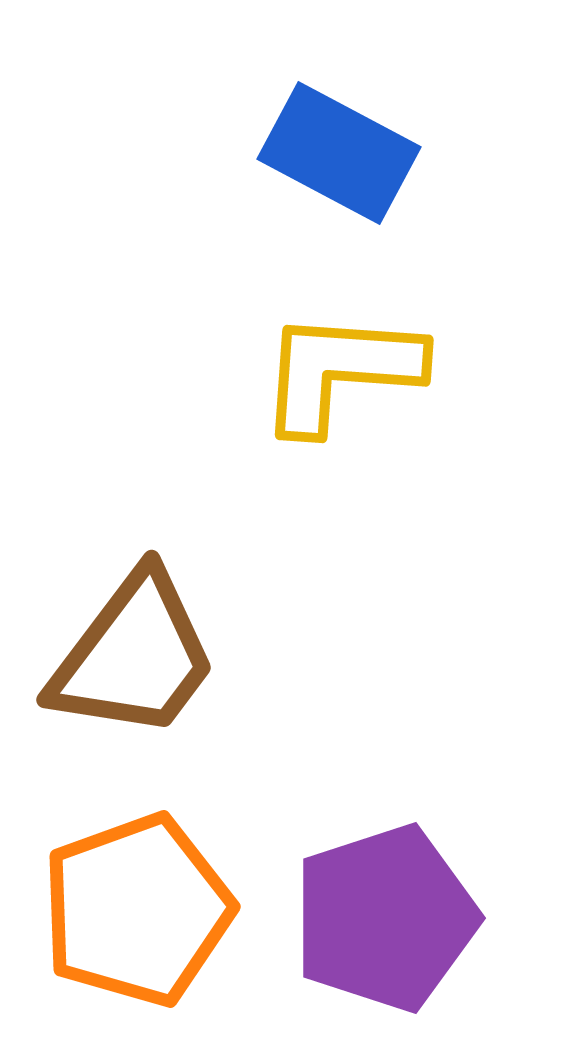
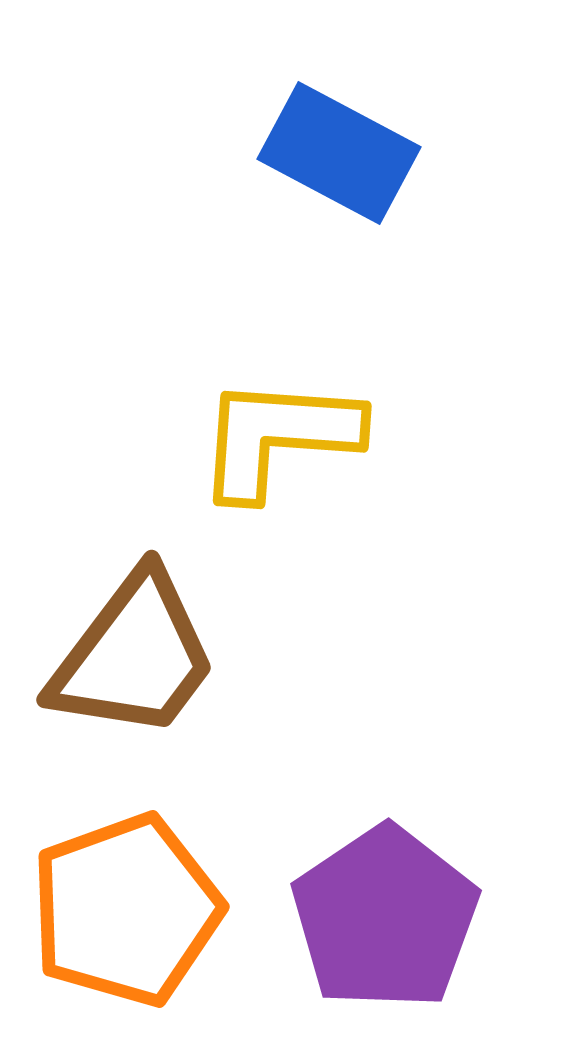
yellow L-shape: moved 62 px left, 66 px down
orange pentagon: moved 11 px left
purple pentagon: rotated 16 degrees counterclockwise
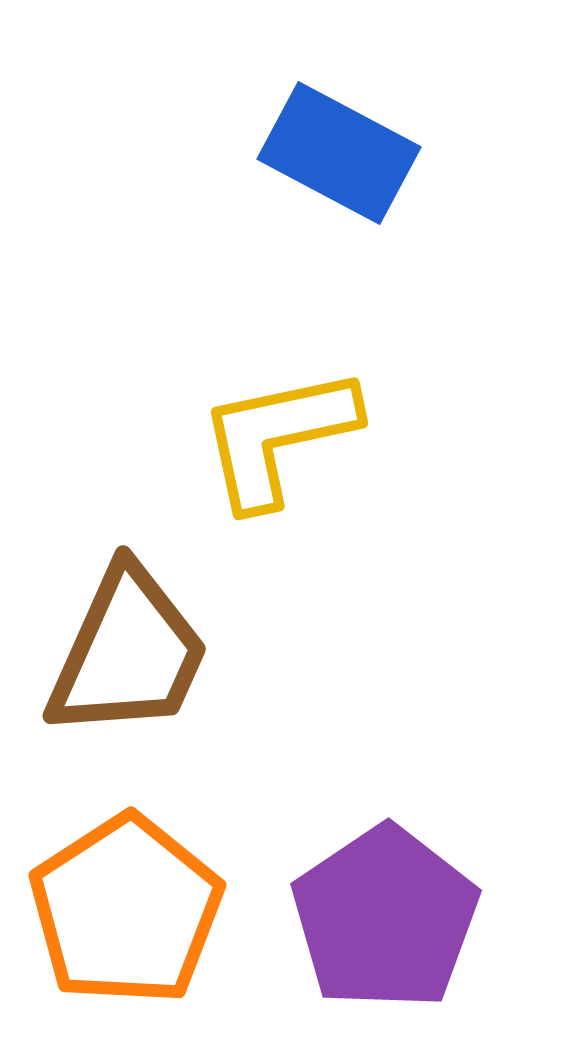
yellow L-shape: rotated 16 degrees counterclockwise
brown trapezoid: moved 6 px left, 3 px up; rotated 13 degrees counterclockwise
orange pentagon: rotated 13 degrees counterclockwise
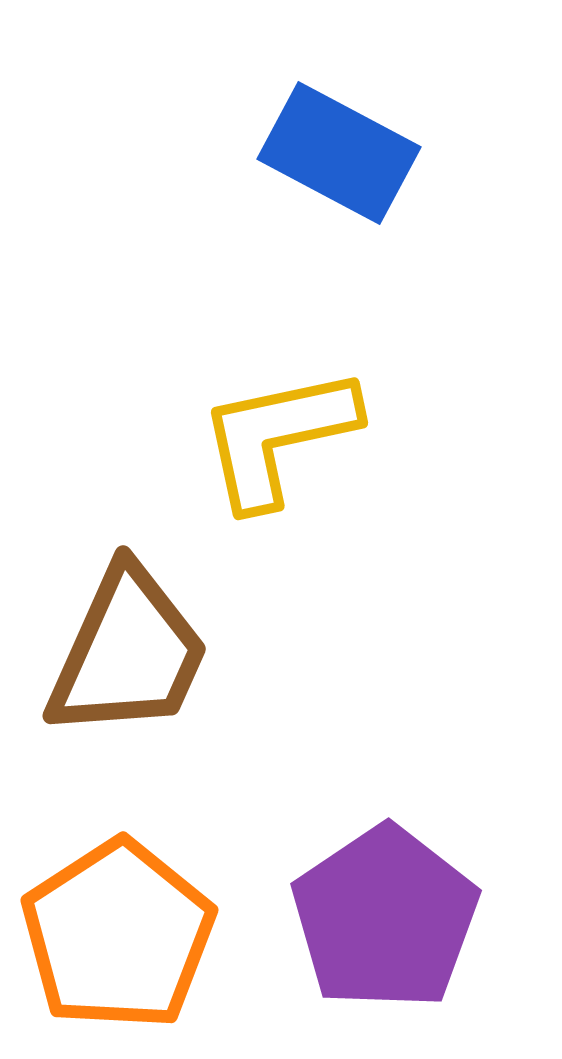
orange pentagon: moved 8 px left, 25 px down
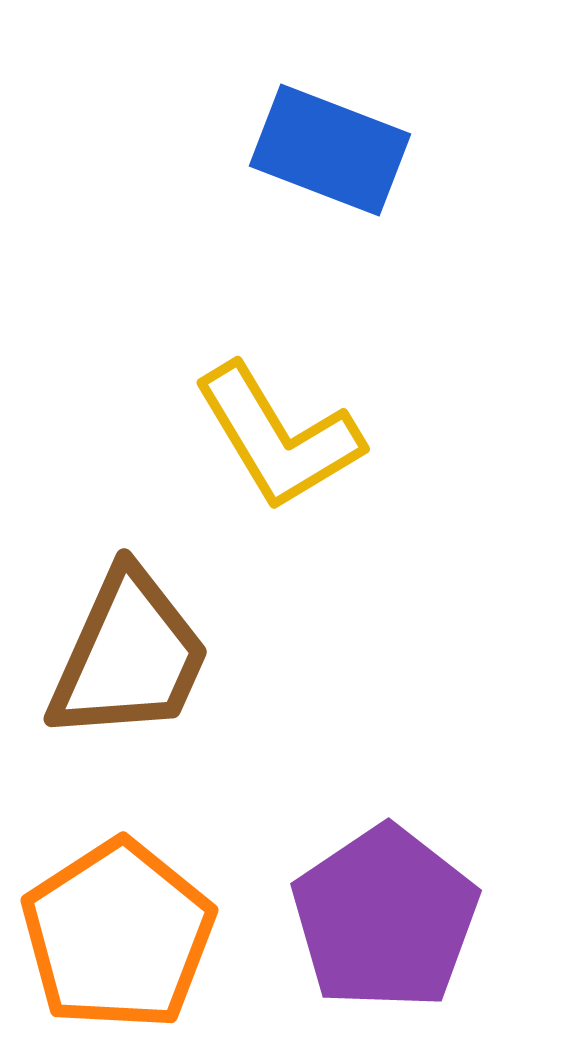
blue rectangle: moved 9 px left, 3 px up; rotated 7 degrees counterclockwise
yellow L-shape: rotated 109 degrees counterclockwise
brown trapezoid: moved 1 px right, 3 px down
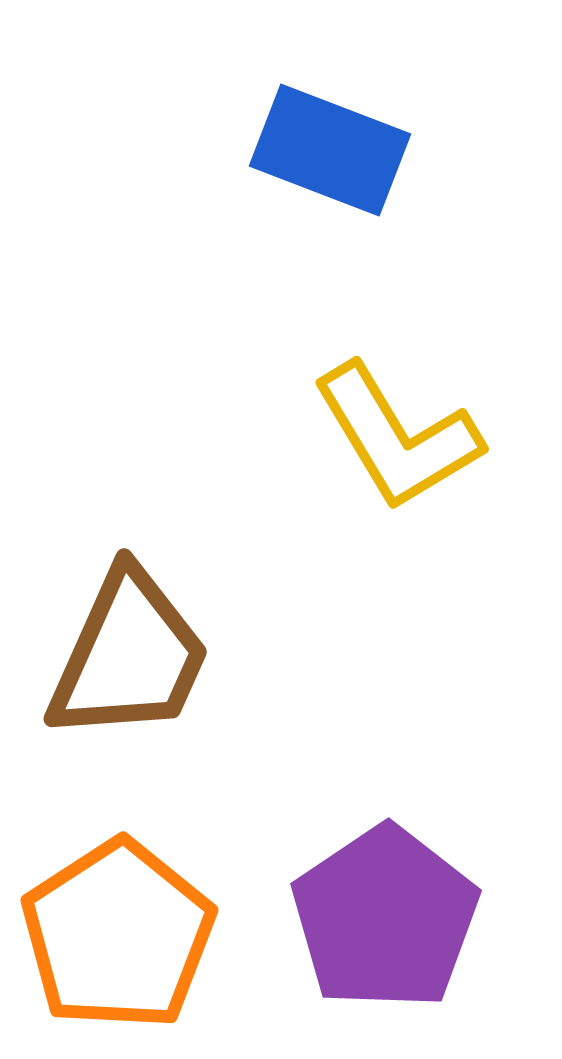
yellow L-shape: moved 119 px right
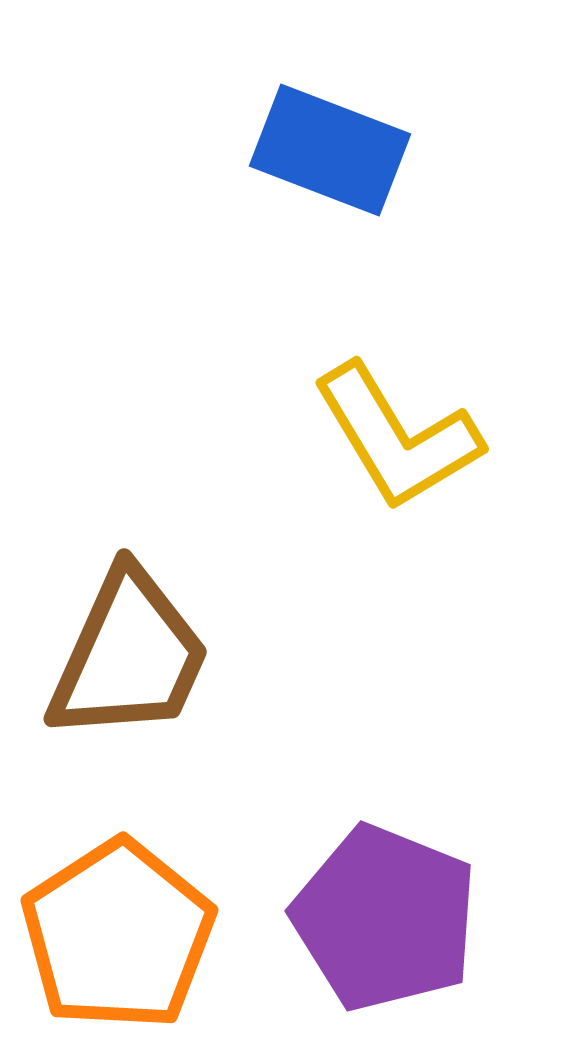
purple pentagon: rotated 16 degrees counterclockwise
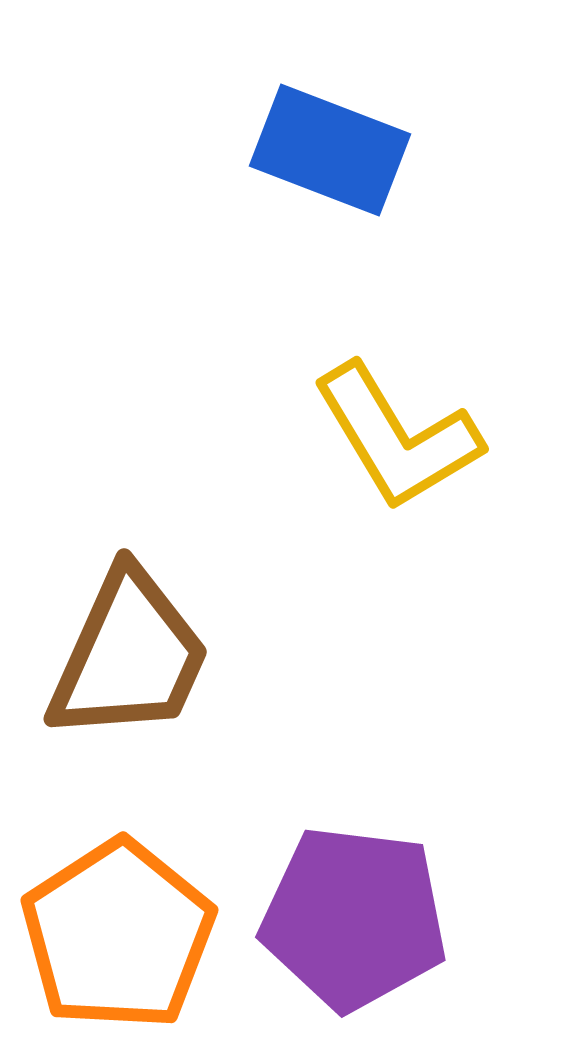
purple pentagon: moved 31 px left; rotated 15 degrees counterclockwise
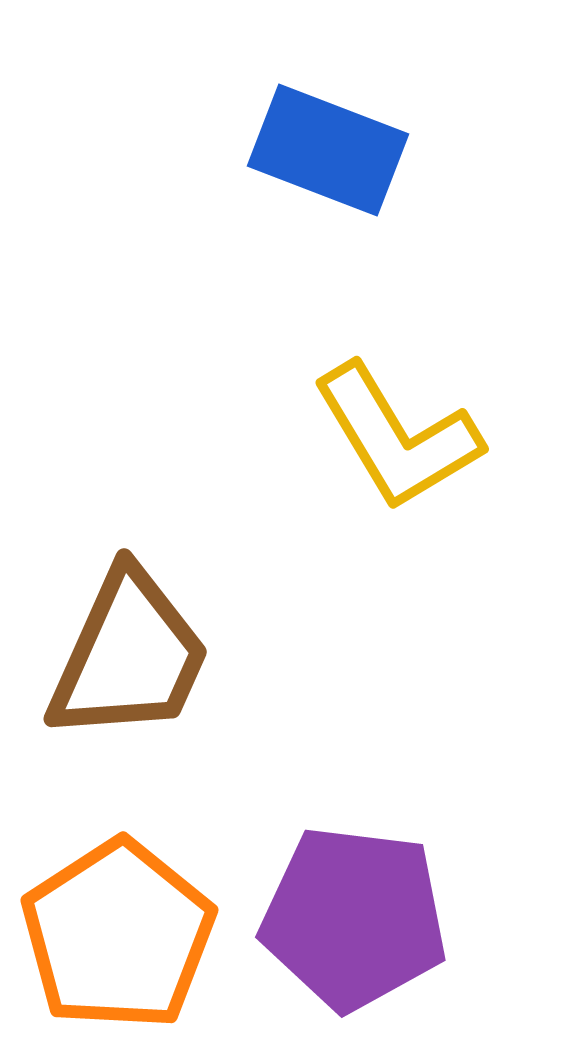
blue rectangle: moved 2 px left
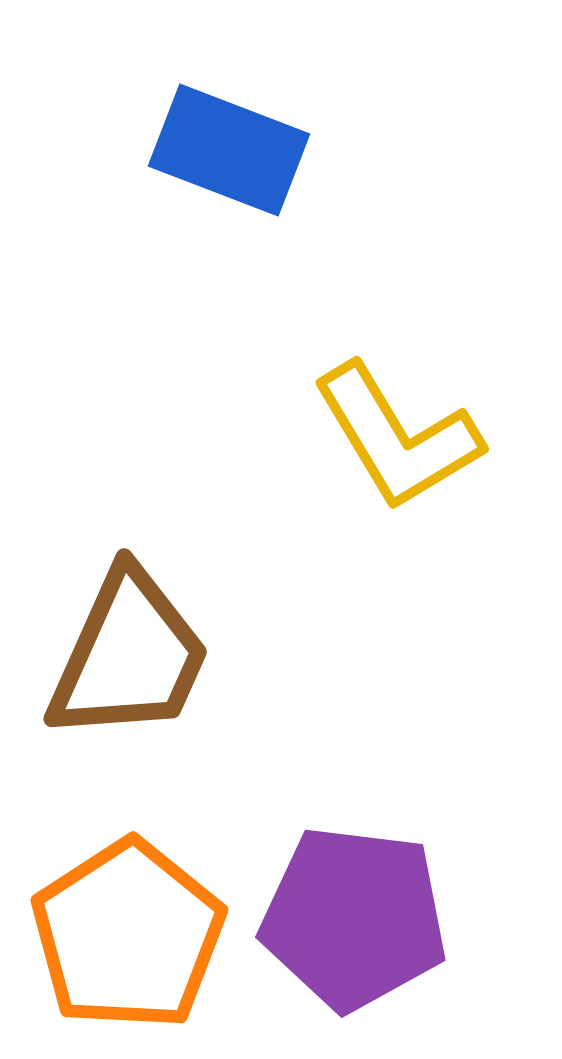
blue rectangle: moved 99 px left
orange pentagon: moved 10 px right
